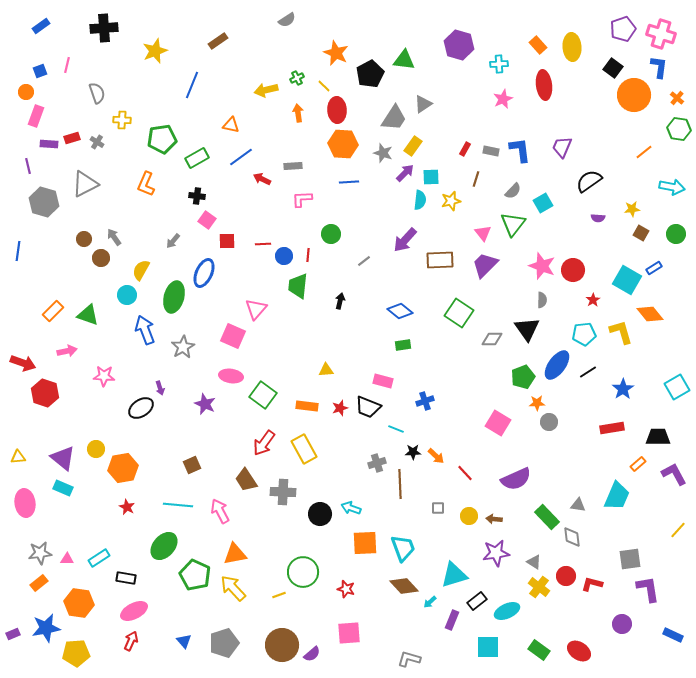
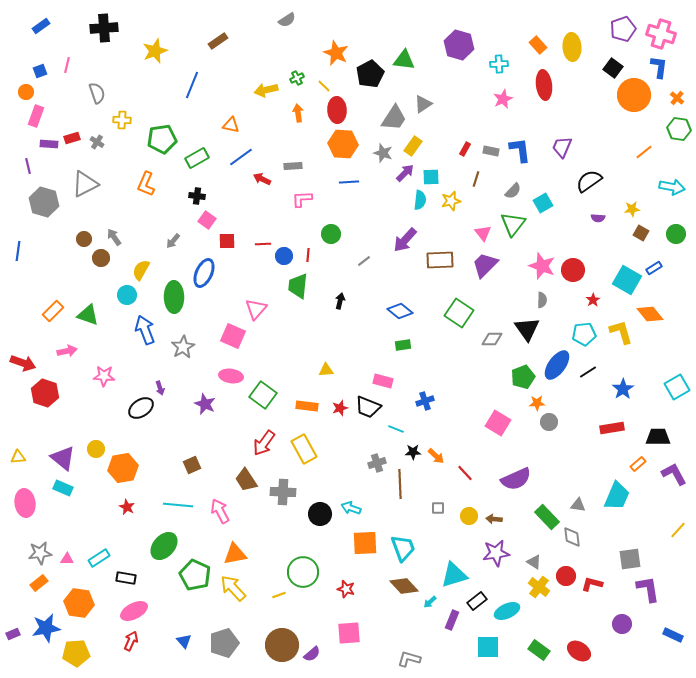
green ellipse at (174, 297): rotated 16 degrees counterclockwise
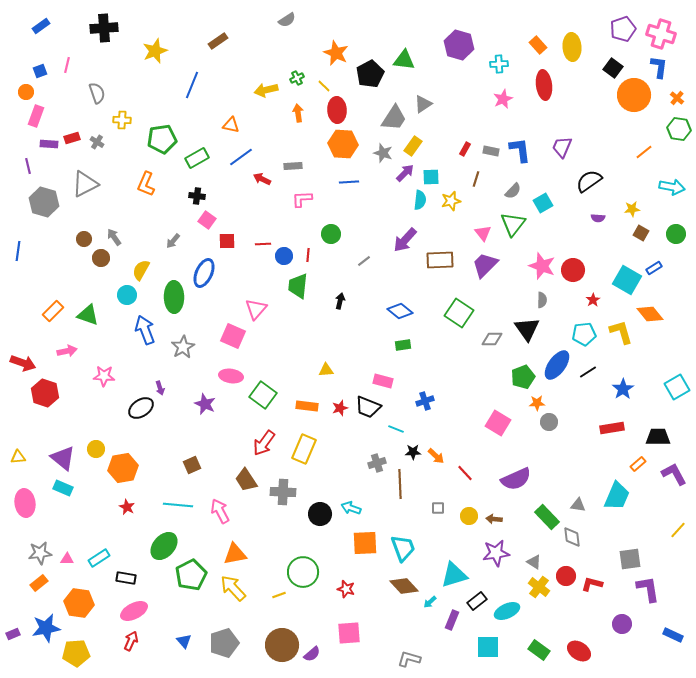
yellow rectangle at (304, 449): rotated 52 degrees clockwise
green pentagon at (195, 575): moved 4 px left; rotated 20 degrees clockwise
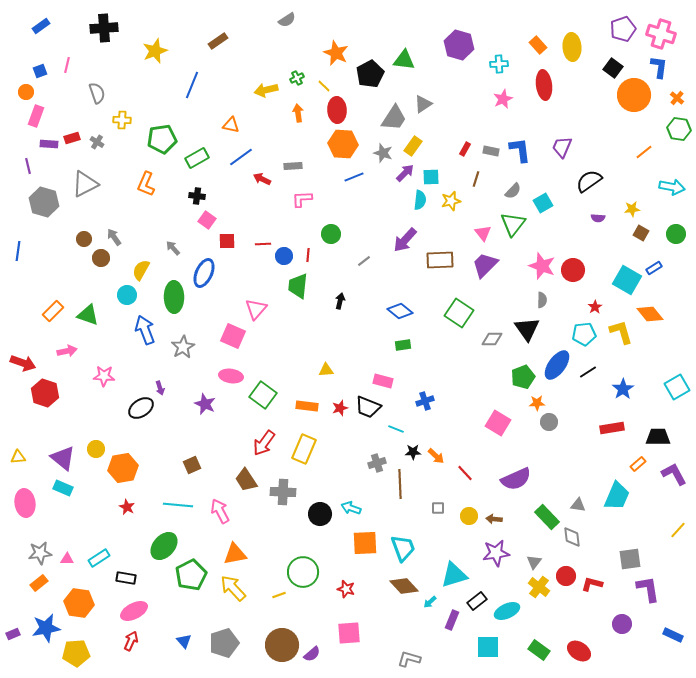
blue line at (349, 182): moved 5 px right, 5 px up; rotated 18 degrees counterclockwise
gray arrow at (173, 241): moved 7 px down; rotated 98 degrees clockwise
red star at (593, 300): moved 2 px right, 7 px down
gray triangle at (534, 562): rotated 35 degrees clockwise
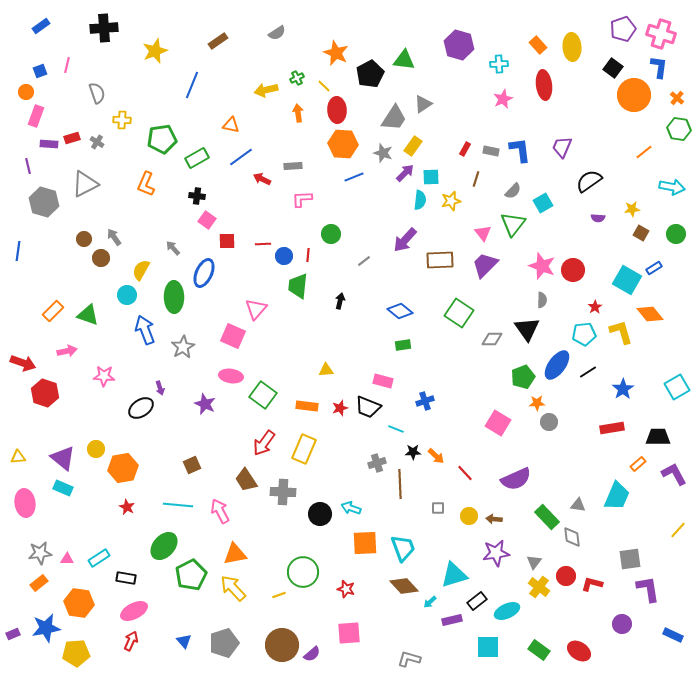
gray semicircle at (287, 20): moved 10 px left, 13 px down
purple rectangle at (452, 620): rotated 54 degrees clockwise
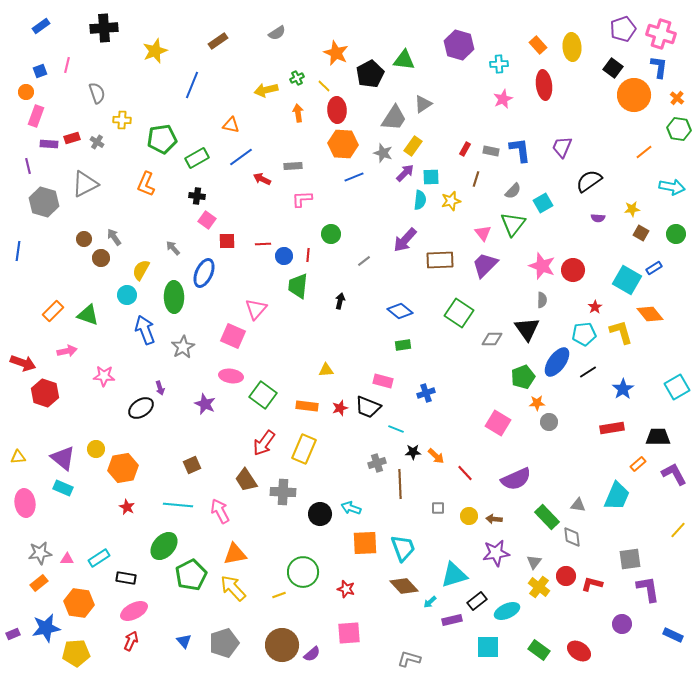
blue ellipse at (557, 365): moved 3 px up
blue cross at (425, 401): moved 1 px right, 8 px up
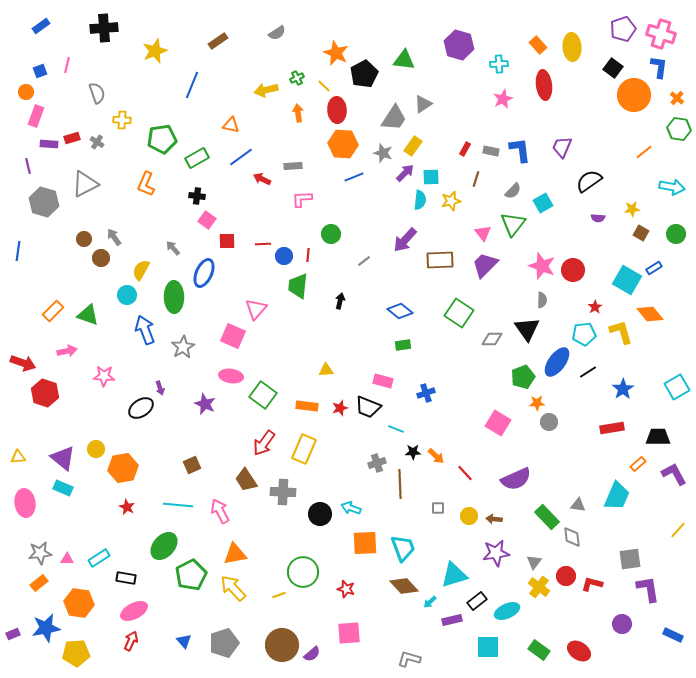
black pentagon at (370, 74): moved 6 px left
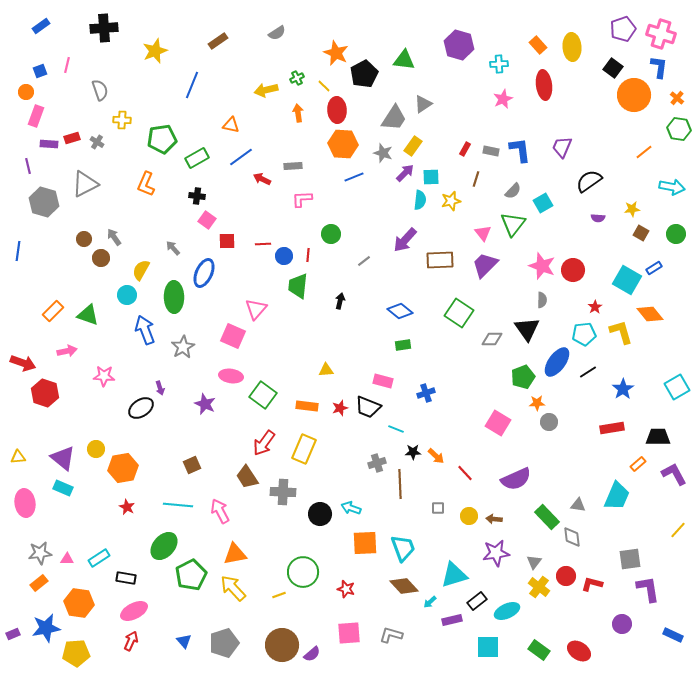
gray semicircle at (97, 93): moved 3 px right, 3 px up
brown trapezoid at (246, 480): moved 1 px right, 3 px up
gray L-shape at (409, 659): moved 18 px left, 24 px up
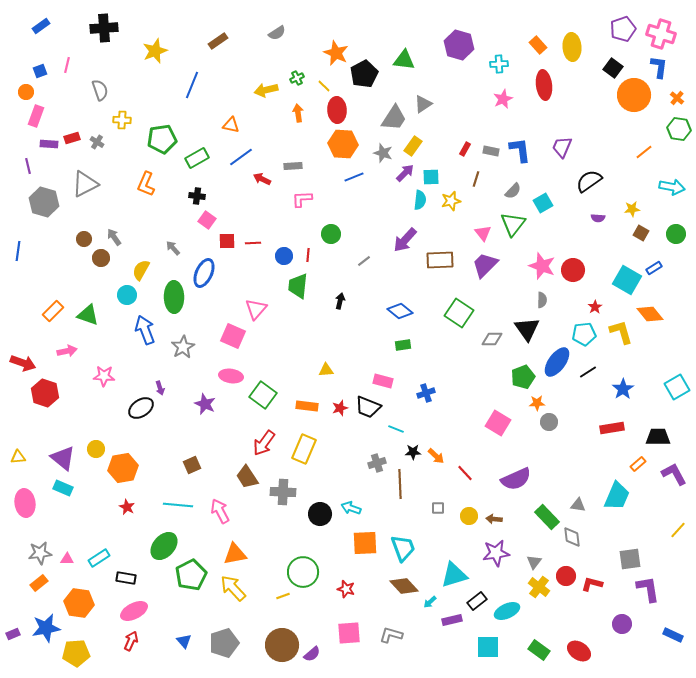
red line at (263, 244): moved 10 px left, 1 px up
yellow line at (279, 595): moved 4 px right, 1 px down
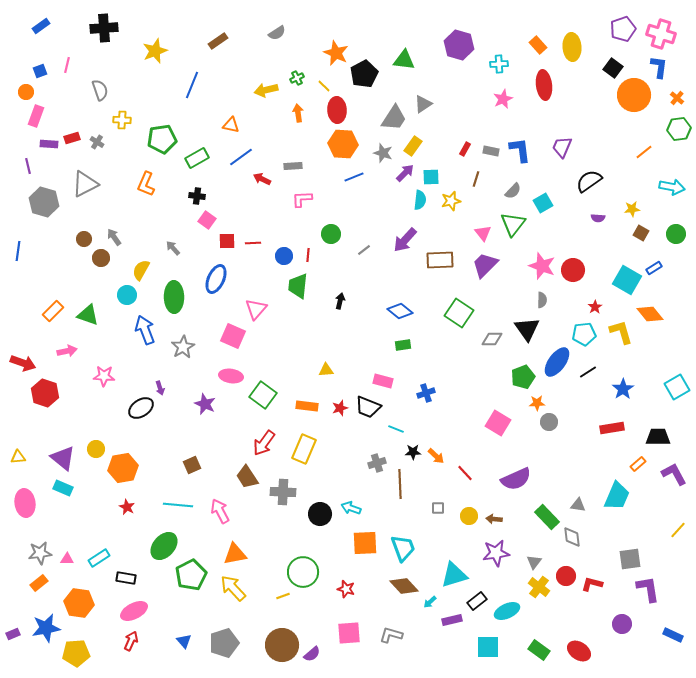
green hexagon at (679, 129): rotated 15 degrees counterclockwise
gray line at (364, 261): moved 11 px up
blue ellipse at (204, 273): moved 12 px right, 6 px down
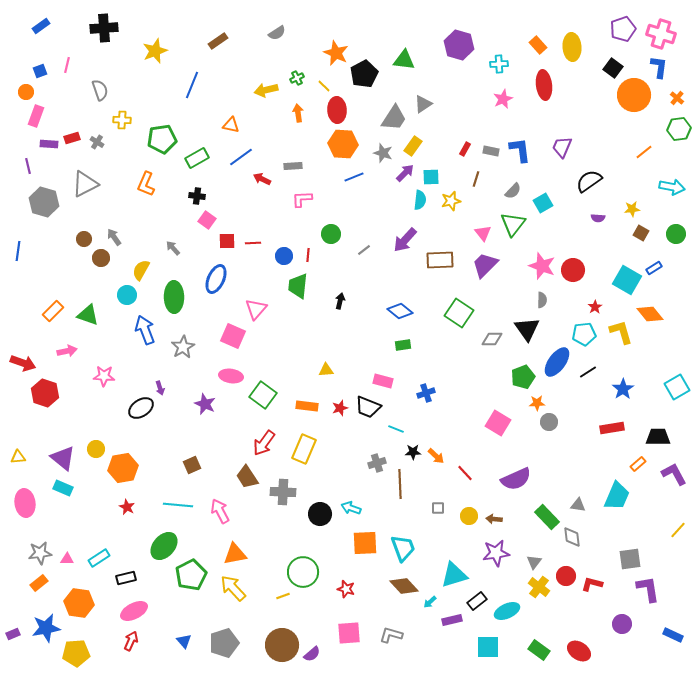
black rectangle at (126, 578): rotated 24 degrees counterclockwise
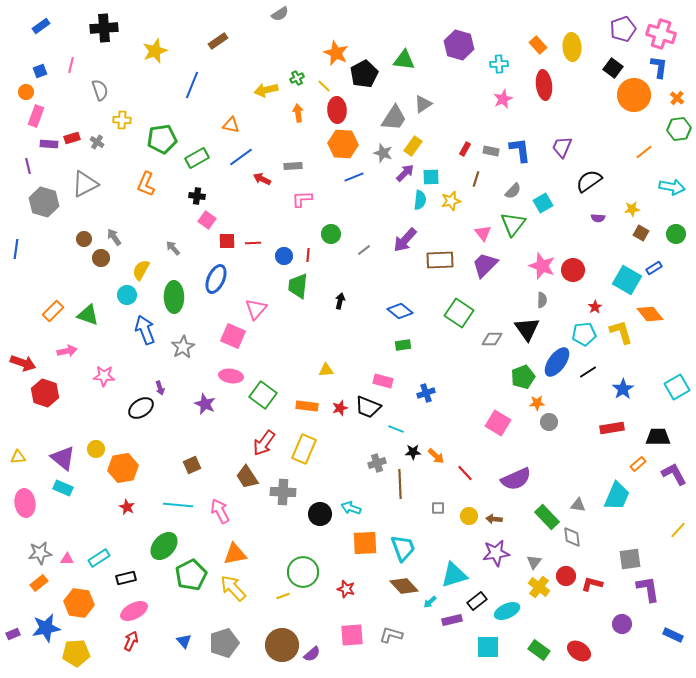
gray semicircle at (277, 33): moved 3 px right, 19 px up
pink line at (67, 65): moved 4 px right
blue line at (18, 251): moved 2 px left, 2 px up
pink square at (349, 633): moved 3 px right, 2 px down
